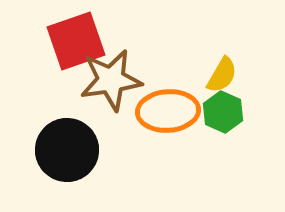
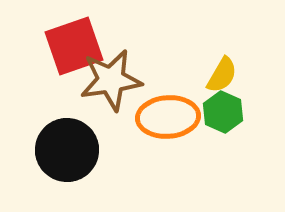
red square: moved 2 px left, 5 px down
orange ellipse: moved 6 px down
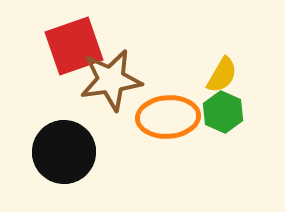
black circle: moved 3 px left, 2 px down
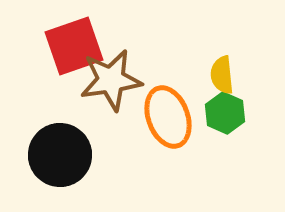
yellow semicircle: rotated 144 degrees clockwise
green hexagon: moved 2 px right, 1 px down
orange ellipse: rotated 74 degrees clockwise
black circle: moved 4 px left, 3 px down
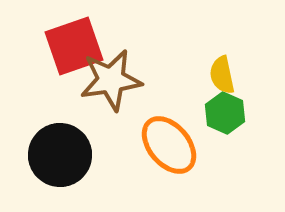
yellow semicircle: rotated 6 degrees counterclockwise
orange ellipse: moved 1 px right, 28 px down; rotated 20 degrees counterclockwise
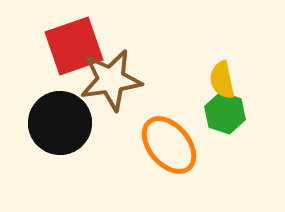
yellow semicircle: moved 5 px down
green hexagon: rotated 6 degrees counterclockwise
black circle: moved 32 px up
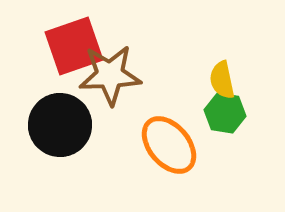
brown star: moved 1 px left, 5 px up; rotated 6 degrees clockwise
green hexagon: rotated 9 degrees counterclockwise
black circle: moved 2 px down
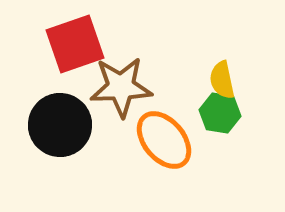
red square: moved 1 px right, 2 px up
brown star: moved 11 px right, 12 px down
green hexagon: moved 5 px left
orange ellipse: moved 5 px left, 5 px up
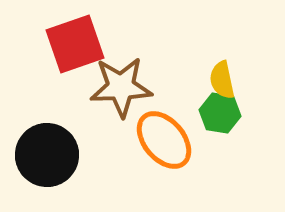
black circle: moved 13 px left, 30 px down
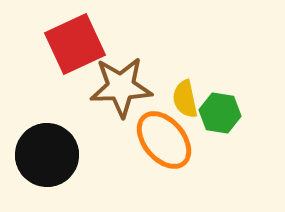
red square: rotated 6 degrees counterclockwise
yellow semicircle: moved 37 px left, 19 px down
